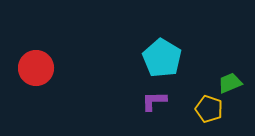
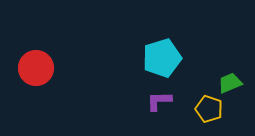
cyan pentagon: rotated 24 degrees clockwise
purple L-shape: moved 5 px right
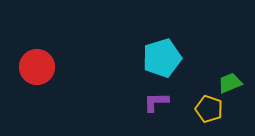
red circle: moved 1 px right, 1 px up
purple L-shape: moved 3 px left, 1 px down
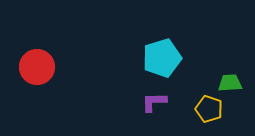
green trapezoid: rotated 20 degrees clockwise
purple L-shape: moved 2 px left
